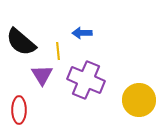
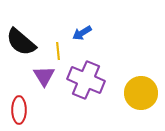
blue arrow: rotated 30 degrees counterclockwise
purple triangle: moved 2 px right, 1 px down
yellow circle: moved 2 px right, 7 px up
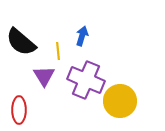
blue arrow: moved 3 px down; rotated 138 degrees clockwise
yellow circle: moved 21 px left, 8 px down
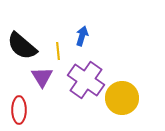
black semicircle: moved 1 px right, 4 px down
purple triangle: moved 2 px left, 1 px down
purple cross: rotated 12 degrees clockwise
yellow circle: moved 2 px right, 3 px up
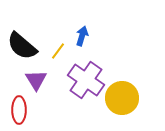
yellow line: rotated 42 degrees clockwise
purple triangle: moved 6 px left, 3 px down
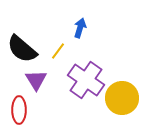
blue arrow: moved 2 px left, 8 px up
black semicircle: moved 3 px down
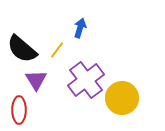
yellow line: moved 1 px left, 1 px up
purple cross: rotated 18 degrees clockwise
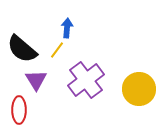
blue arrow: moved 13 px left; rotated 12 degrees counterclockwise
yellow circle: moved 17 px right, 9 px up
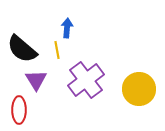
yellow line: rotated 48 degrees counterclockwise
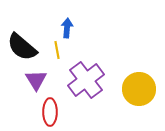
black semicircle: moved 2 px up
red ellipse: moved 31 px right, 2 px down
